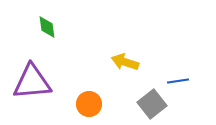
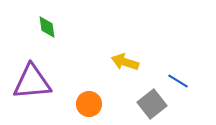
blue line: rotated 40 degrees clockwise
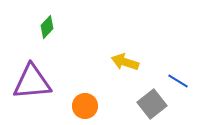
green diamond: rotated 50 degrees clockwise
orange circle: moved 4 px left, 2 px down
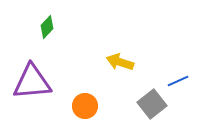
yellow arrow: moved 5 px left
blue line: rotated 55 degrees counterclockwise
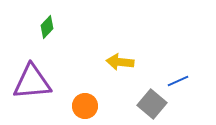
yellow arrow: rotated 12 degrees counterclockwise
gray square: rotated 12 degrees counterclockwise
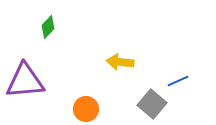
green diamond: moved 1 px right
purple triangle: moved 7 px left, 1 px up
orange circle: moved 1 px right, 3 px down
